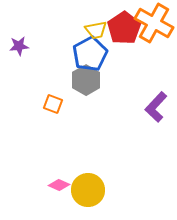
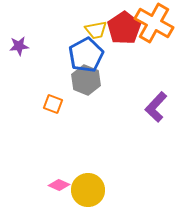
blue pentagon: moved 4 px left, 1 px down
gray hexagon: rotated 8 degrees counterclockwise
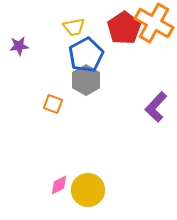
yellow trapezoid: moved 22 px left, 3 px up
gray hexagon: rotated 8 degrees clockwise
pink diamond: rotated 50 degrees counterclockwise
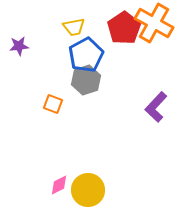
gray hexagon: rotated 12 degrees clockwise
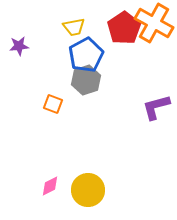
purple L-shape: rotated 32 degrees clockwise
pink diamond: moved 9 px left, 1 px down
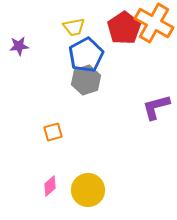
orange square: moved 28 px down; rotated 36 degrees counterclockwise
pink diamond: rotated 15 degrees counterclockwise
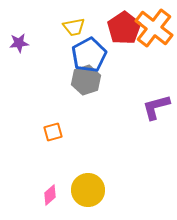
orange cross: moved 5 px down; rotated 9 degrees clockwise
purple star: moved 3 px up
blue pentagon: moved 3 px right
pink diamond: moved 9 px down
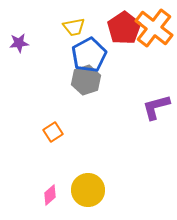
orange square: rotated 18 degrees counterclockwise
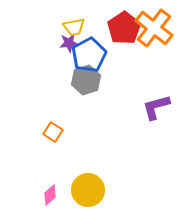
purple star: moved 50 px right
orange square: rotated 24 degrees counterclockwise
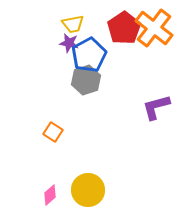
yellow trapezoid: moved 1 px left, 3 px up
purple star: rotated 18 degrees clockwise
